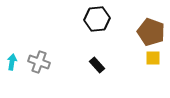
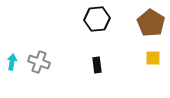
brown pentagon: moved 9 px up; rotated 12 degrees clockwise
black rectangle: rotated 35 degrees clockwise
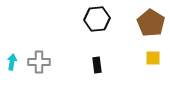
gray cross: rotated 20 degrees counterclockwise
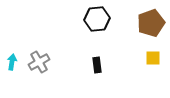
brown pentagon: rotated 20 degrees clockwise
gray cross: rotated 30 degrees counterclockwise
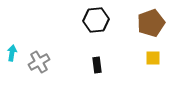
black hexagon: moved 1 px left, 1 px down
cyan arrow: moved 9 px up
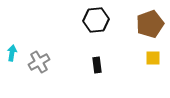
brown pentagon: moved 1 px left, 1 px down
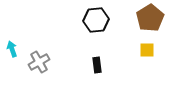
brown pentagon: moved 6 px up; rotated 12 degrees counterclockwise
cyan arrow: moved 4 px up; rotated 28 degrees counterclockwise
yellow square: moved 6 px left, 8 px up
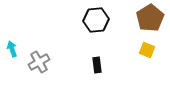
yellow square: rotated 21 degrees clockwise
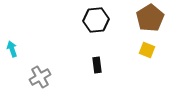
gray cross: moved 1 px right, 15 px down
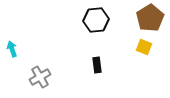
yellow square: moved 3 px left, 3 px up
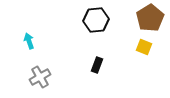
cyan arrow: moved 17 px right, 8 px up
black rectangle: rotated 28 degrees clockwise
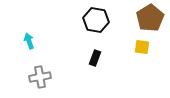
black hexagon: rotated 15 degrees clockwise
yellow square: moved 2 px left; rotated 14 degrees counterclockwise
black rectangle: moved 2 px left, 7 px up
gray cross: rotated 20 degrees clockwise
